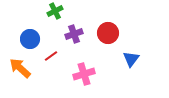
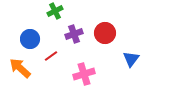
red circle: moved 3 px left
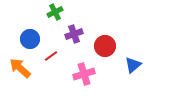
green cross: moved 1 px down
red circle: moved 13 px down
blue triangle: moved 2 px right, 6 px down; rotated 12 degrees clockwise
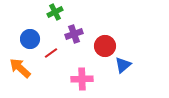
red line: moved 3 px up
blue triangle: moved 10 px left
pink cross: moved 2 px left, 5 px down; rotated 15 degrees clockwise
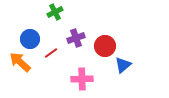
purple cross: moved 2 px right, 4 px down
orange arrow: moved 6 px up
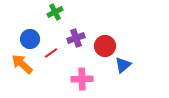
orange arrow: moved 2 px right, 2 px down
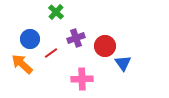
green cross: moved 1 px right; rotated 21 degrees counterclockwise
blue triangle: moved 2 px up; rotated 24 degrees counterclockwise
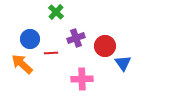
red line: rotated 32 degrees clockwise
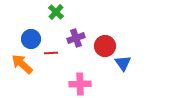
blue circle: moved 1 px right
pink cross: moved 2 px left, 5 px down
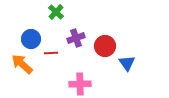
blue triangle: moved 4 px right
